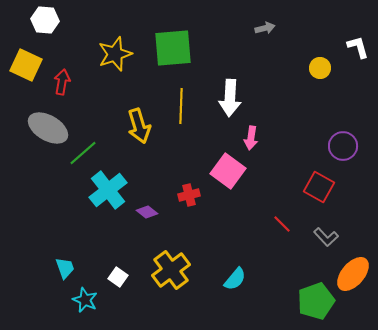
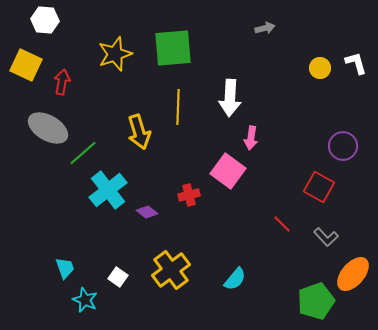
white L-shape: moved 2 px left, 16 px down
yellow line: moved 3 px left, 1 px down
yellow arrow: moved 6 px down
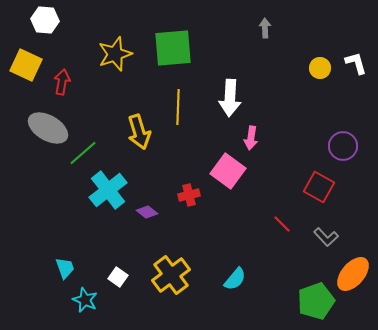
gray arrow: rotated 78 degrees counterclockwise
yellow cross: moved 5 px down
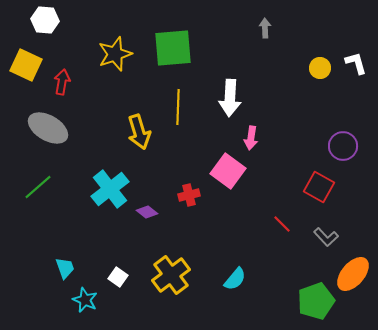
green line: moved 45 px left, 34 px down
cyan cross: moved 2 px right, 1 px up
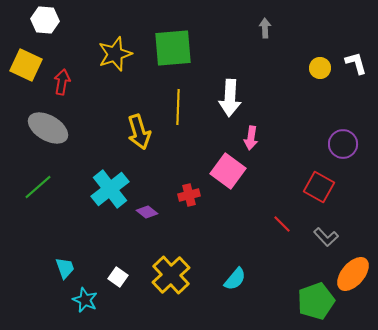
purple circle: moved 2 px up
yellow cross: rotated 6 degrees counterclockwise
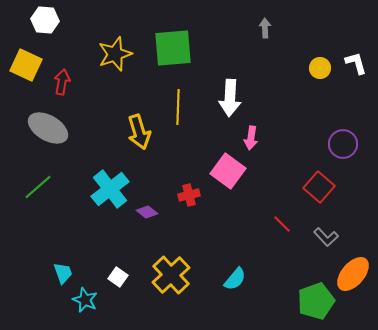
red square: rotated 12 degrees clockwise
cyan trapezoid: moved 2 px left, 5 px down
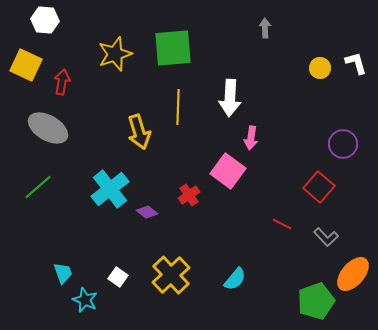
red cross: rotated 20 degrees counterclockwise
red line: rotated 18 degrees counterclockwise
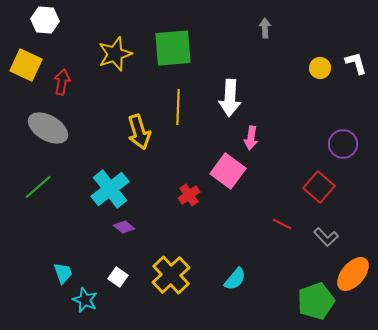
purple diamond: moved 23 px left, 15 px down
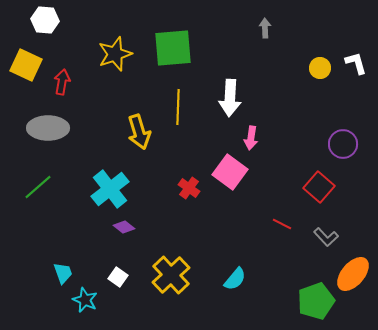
gray ellipse: rotated 30 degrees counterclockwise
pink square: moved 2 px right, 1 px down
red cross: moved 7 px up; rotated 20 degrees counterclockwise
